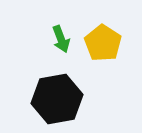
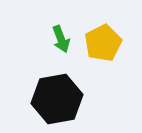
yellow pentagon: rotated 12 degrees clockwise
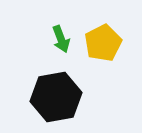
black hexagon: moved 1 px left, 2 px up
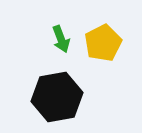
black hexagon: moved 1 px right
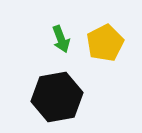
yellow pentagon: moved 2 px right
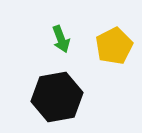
yellow pentagon: moved 9 px right, 3 px down
